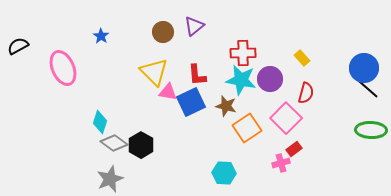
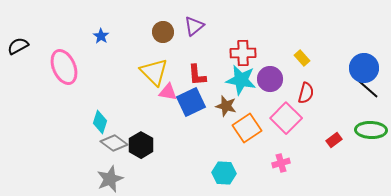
pink ellipse: moved 1 px right, 1 px up
red rectangle: moved 40 px right, 9 px up
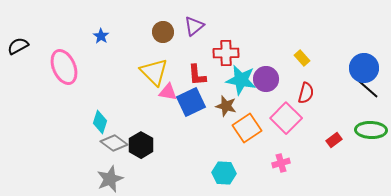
red cross: moved 17 px left
purple circle: moved 4 px left
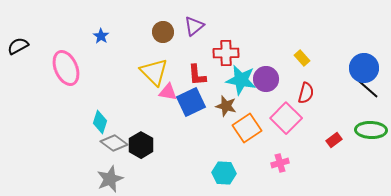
pink ellipse: moved 2 px right, 1 px down
pink cross: moved 1 px left
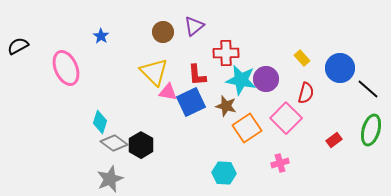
blue circle: moved 24 px left
green ellipse: rotated 76 degrees counterclockwise
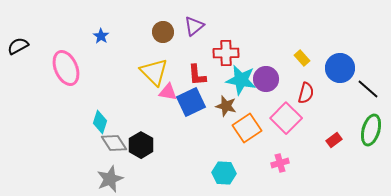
gray diamond: rotated 20 degrees clockwise
